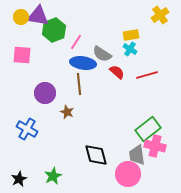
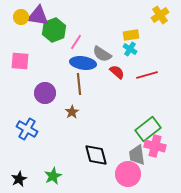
pink square: moved 2 px left, 6 px down
brown star: moved 5 px right; rotated 16 degrees clockwise
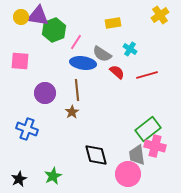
yellow rectangle: moved 18 px left, 12 px up
brown line: moved 2 px left, 6 px down
blue cross: rotated 10 degrees counterclockwise
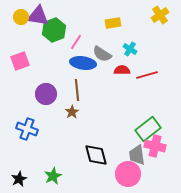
pink square: rotated 24 degrees counterclockwise
red semicircle: moved 5 px right, 2 px up; rotated 42 degrees counterclockwise
purple circle: moved 1 px right, 1 px down
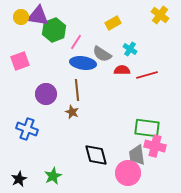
yellow cross: rotated 18 degrees counterclockwise
yellow rectangle: rotated 21 degrees counterclockwise
brown star: rotated 16 degrees counterclockwise
green rectangle: moved 1 px left, 1 px up; rotated 45 degrees clockwise
pink circle: moved 1 px up
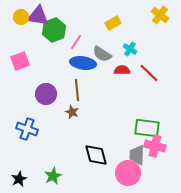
red line: moved 2 px right, 2 px up; rotated 60 degrees clockwise
gray trapezoid: rotated 10 degrees clockwise
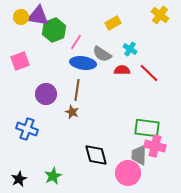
brown line: rotated 15 degrees clockwise
gray trapezoid: moved 2 px right
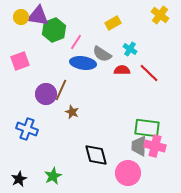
brown line: moved 16 px left; rotated 15 degrees clockwise
gray trapezoid: moved 9 px up
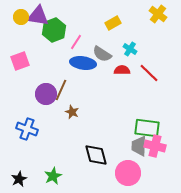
yellow cross: moved 2 px left, 1 px up
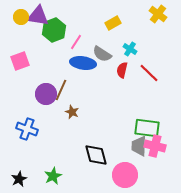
red semicircle: rotated 77 degrees counterclockwise
pink circle: moved 3 px left, 2 px down
